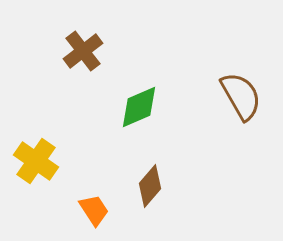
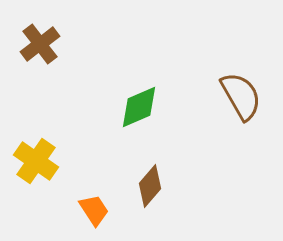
brown cross: moved 43 px left, 7 px up
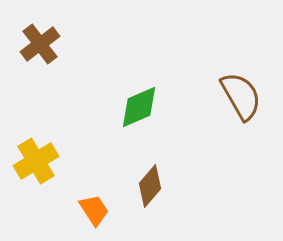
yellow cross: rotated 24 degrees clockwise
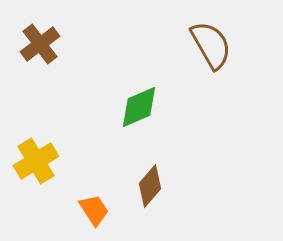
brown semicircle: moved 30 px left, 51 px up
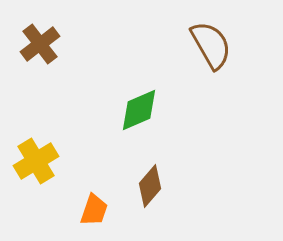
green diamond: moved 3 px down
orange trapezoid: rotated 52 degrees clockwise
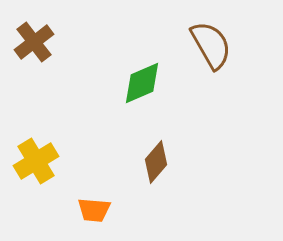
brown cross: moved 6 px left, 2 px up
green diamond: moved 3 px right, 27 px up
brown diamond: moved 6 px right, 24 px up
orange trapezoid: rotated 76 degrees clockwise
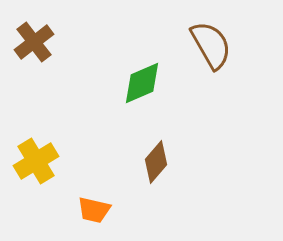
orange trapezoid: rotated 8 degrees clockwise
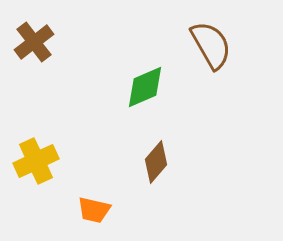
green diamond: moved 3 px right, 4 px down
yellow cross: rotated 6 degrees clockwise
